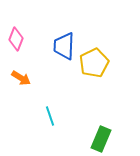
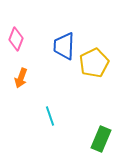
orange arrow: rotated 78 degrees clockwise
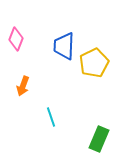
orange arrow: moved 2 px right, 8 px down
cyan line: moved 1 px right, 1 px down
green rectangle: moved 2 px left
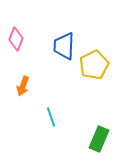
yellow pentagon: moved 2 px down
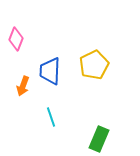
blue trapezoid: moved 14 px left, 25 px down
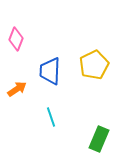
orange arrow: moved 6 px left, 3 px down; rotated 144 degrees counterclockwise
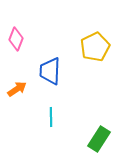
yellow pentagon: moved 1 px right, 18 px up
cyan line: rotated 18 degrees clockwise
green rectangle: rotated 10 degrees clockwise
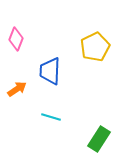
cyan line: rotated 72 degrees counterclockwise
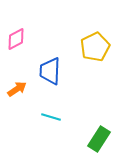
pink diamond: rotated 40 degrees clockwise
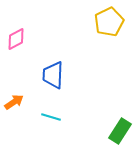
yellow pentagon: moved 14 px right, 25 px up
blue trapezoid: moved 3 px right, 4 px down
orange arrow: moved 3 px left, 13 px down
green rectangle: moved 21 px right, 8 px up
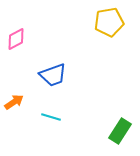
yellow pentagon: rotated 16 degrees clockwise
blue trapezoid: rotated 112 degrees counterclockwise
